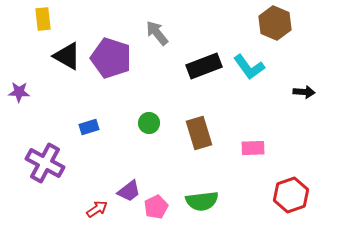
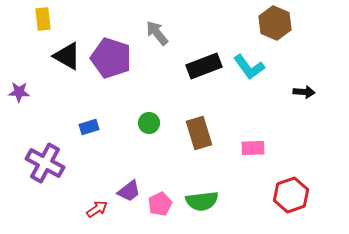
pink pentagon: moved 4 px right, 3 px up
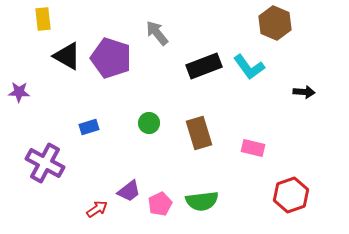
pink rectangle: rotated 15 degrees clockwise
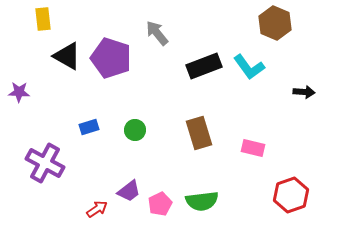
green circle: moved 14 px left, 7 px down
